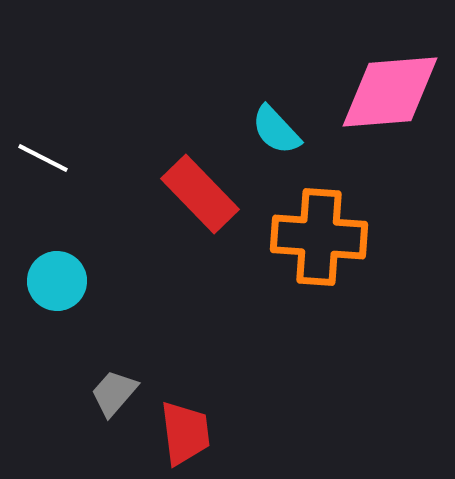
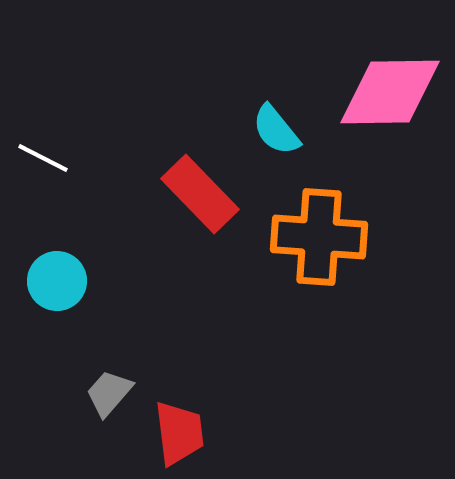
pink diamond: rotated 4 degrees clockwise
cyan semicircle: rotated 4 degrees clockwise
gray trapezoid: moved 5 px left
red trapezoid: moved 6 px left
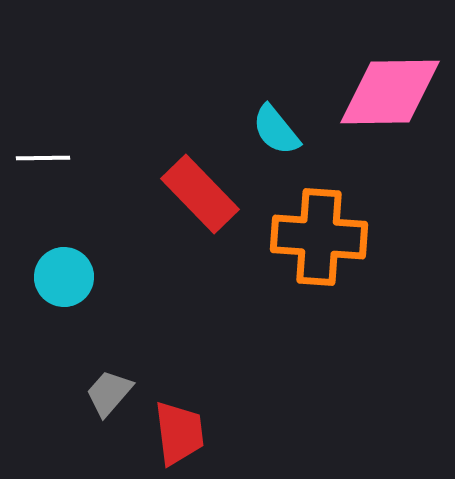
white line: rotated 28 degrees counterclockwise
cyan circle: moved 7 px right, 4 px up
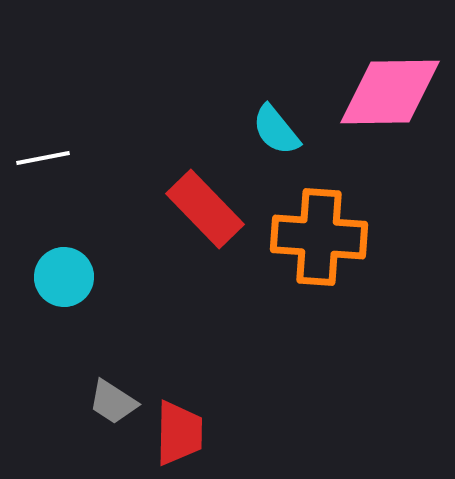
white line: rotated 10 degrees counterclockwise
red rectangle: moved 5 px right, 15 px down
gray trapezoid: moved 4 px right, 9 px down; rotated 98 degrees counterclockwise
red trapezoid: rotated 8 degrees clockwise
